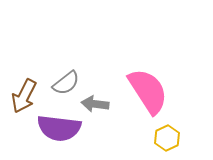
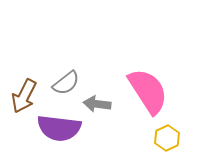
gray arrow: moved 2 px right
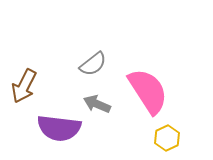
gray semicircle: moved 27 px right, 19 px up
brown arrow: moved 10 px up
gray arrow: rotated 16 degrees clockwise
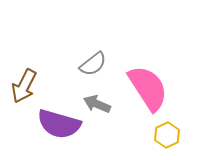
pink semicircle: moved 3 px up
purple semicircle: moved 4 px up; rotated 9 degrees clockwise
yellow hexagon: moved 3 px up
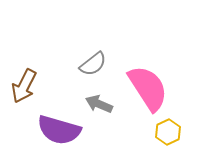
gray arrow: moved 2 px right
purple semicircle: moved 6 px down
yellow hexagon: moved 1 px right, 3 px up
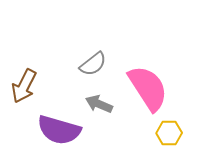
yellow hexagon: moved 1 px right, 1 px down; rotated 25 degrees clockwise
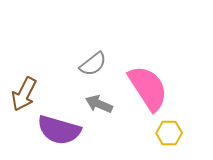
brown arrow: moved 8 px down
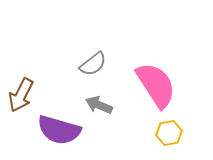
pink semicircle: moved 8 px right, 3 px up
brown arrow: moved 3 px left, 1 px down
gray arrow: moved 1 px down
yellow hexagon: rotated 10 degrees counterclockwise
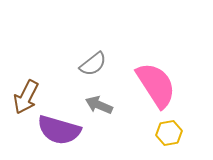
brown arrow: moved 5 px right, 2 px down
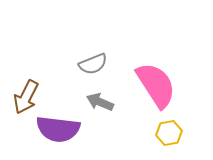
gray semicircle: rotated 16 degrees clockwise
gray arrow: moved 1 px right, 3 px up
purple semicircle: moved 1 px left, 1 px up; rotated 9 degrees counterclockwise
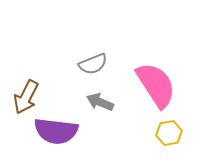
purple semicircle: moved 2 px left, 2 px down
